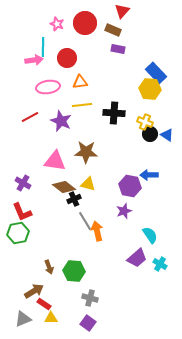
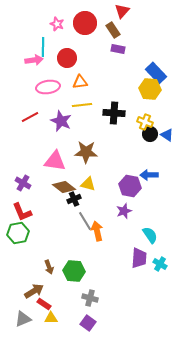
brown rectangle at (113, 30): rotated 35 degrees clockwise
purple trapezoid at (137, 258): moved 2 px right; rotated 45 degrees counterclockwise
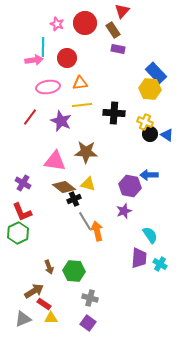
orange triangle at (80, 82): moved 1 px down
red line at (30, 117): rotated 24 degrees counterclockwise
green hexagon at (18, 233): rotated 15 degrees counterclockwise
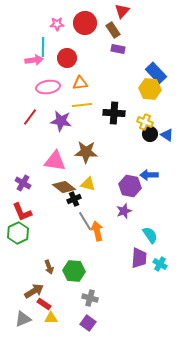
pink star at (57, 24): rotated 24 degrees counterclockwise
purple star at (61, 121): rotated 15 degrees counterclockwise
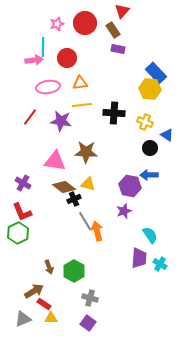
pink star at (57, 24): rotated 16 degrees counterclockwise
black circle at (150, 134): moved 14 px down
green hexagon at (74, 271): rotated 25 degrees clockwise
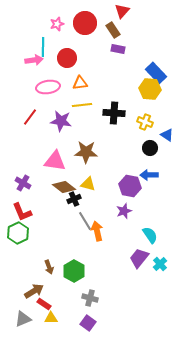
purple trapezoid at (139, 258): rotated 145 degrees counterclockwise
cyan cross at (160, 264): rotated 16 degrees clockwise
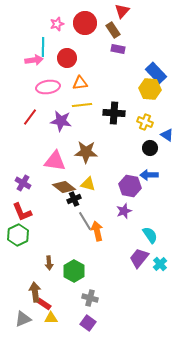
green hexagon at (18, 233): moved 2 px down
brown arrow at (49, 267): moved 4 px up; rotated 16 degrees clockwise
brown arrow at (34, 291): moved 1 px right, 1 px down; rotated 66 degrees counterclockwise
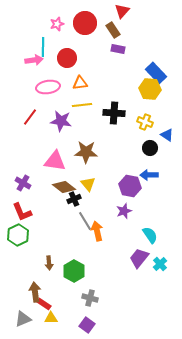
yellow triangle at (88, 184): rotated 35 degrees clockwise
purple square at (88, 323): moved 1 px left, 2 px down
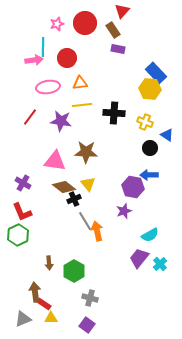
purple hexagon at (130, 186): moved 3 px right, 1 px down
cyan semicircle at (150, 235): rotated 96 degrees clockwise
